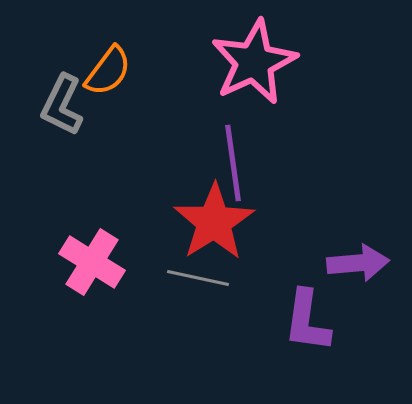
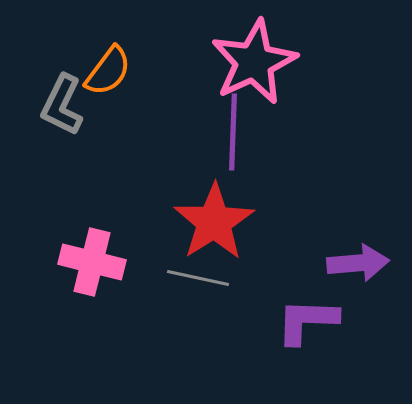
purple line: moved 31 px up; rotated 10 degrees clockwise
pink cross: rotated 18 degrees counterclockwise
purple L-shape: rotated 84 degrees clockwise
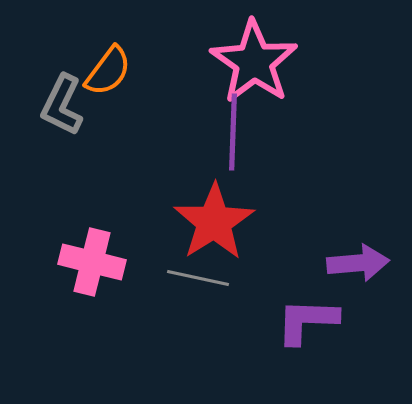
pink star: rotated 12 degrees counterclockwise
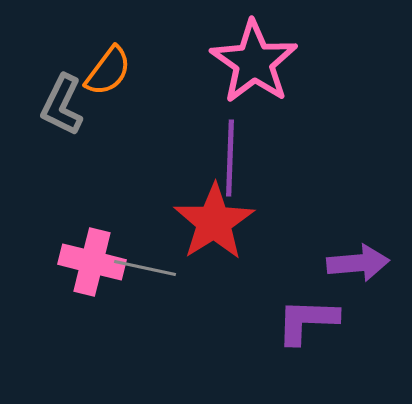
purple line: moved 3 px left, 26 px down
gray line: moved 53 px left, 10 px up
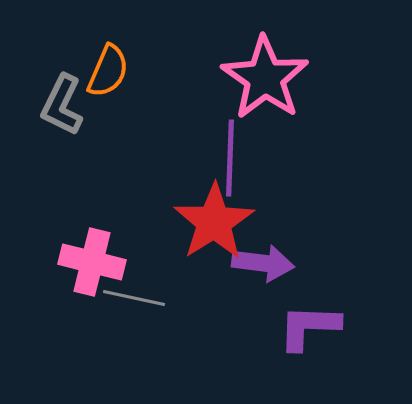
pink star: moved 11 px right, 16 px down
orange semicircle: rotated 14 degrees counterclockwise
purple arrow: moved 95 px left; rotated 12 degrees clockwise
gray line: moved 11 px left, 30 px down
purple L-shape: moved 2 px right, 6 px down
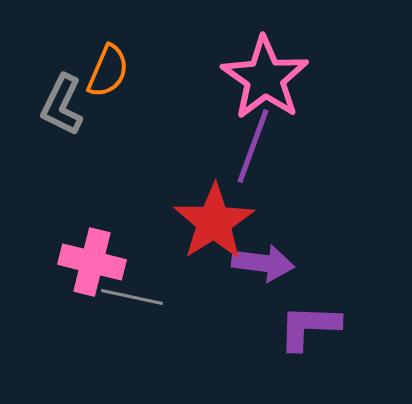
purple line: moved 23 px right, 12 px up; rotated 18 degrees clockwise
gray line: moved 2 px left, 1 px up
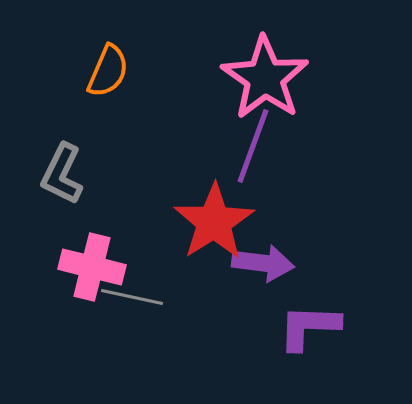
gray L-shape: moved 69 px down
pink cross: moved 5 px down
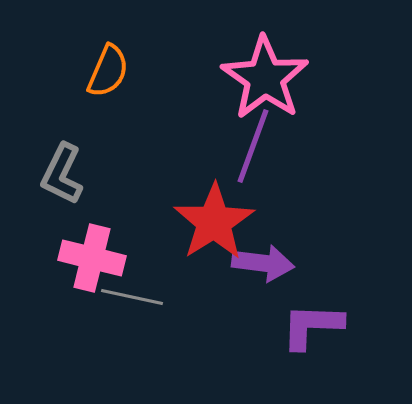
pink cross: moved 9 px up
purple L-shape: moved 3 px right, 1 px up
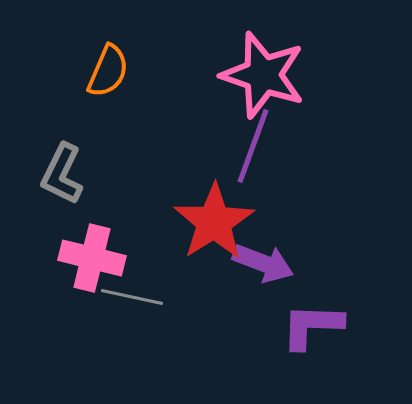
pink star: moved 2 px left, 3 px up; rotated 16 degrees counterclockwise
purple arrow: rotated 14 degrees clockwise
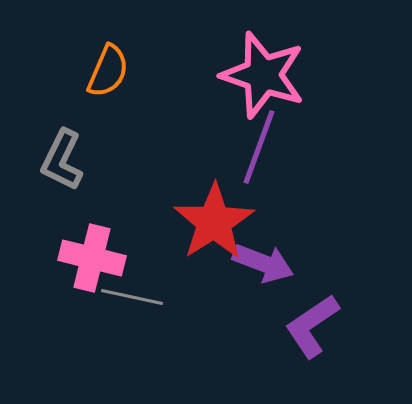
purple line: moved 6 px right, 1 px down
gray L-shape: moved 14 px up
purple L-shape: rotated 36 degrees counterclockwise
